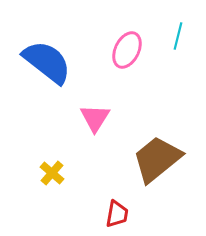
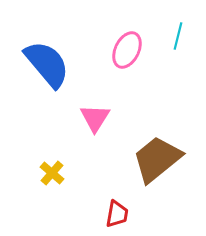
blue semicircle: moved 2 px down; rotated 12 degrees clockwise
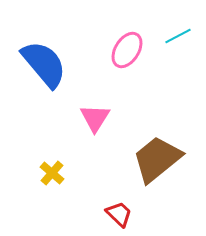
cyan line: rotated 48 degrees clockwise
pink ellipse: rotated 6 degrees clockwise
blue semicircle: moved 3 px left
red trapezoid: moved 2 px right; rotated 56 degrees counterclockwise
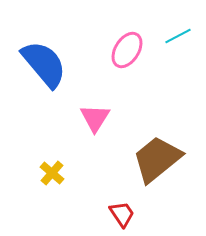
red trapezoid: moved 3 px right; rotated 12 degrees clockwise
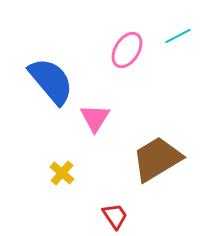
blue semicircle: moved 7 px right, 17 px down
brown trapezoid: rotated 8 degrees clockwise
yellow cross: moved 10 px right
red trapezoid: moved 7 px left, 2 px down
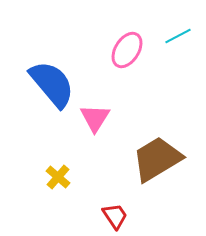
blue semicircle: moved 1 px right, 3 px down
yellow cross: moved 4 px left, 4 px down
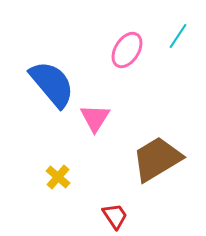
cyan line: rotated 28 degrees counterclockwise
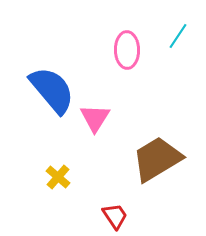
pink ellipse: rotated 33 degrees counterclockwise
blue semicircle: moved 6 px down
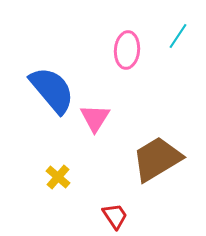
pink ellipse: rotated 6 degrees clockwise
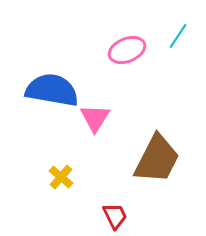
pink ellipse: rotated 63 degrees clockwise
blue semicircle: rotated 40 degrees counterclockwise
brown trapezoid: rotated 148 degrees clockwise
yellow cross: moved 3 px right
red trapezoid: rotated 8 degrees clockwise
